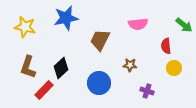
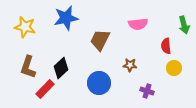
green arrow: rotated 36 degrees clockwise
red rectangle: moved 1 px right, 1 px up
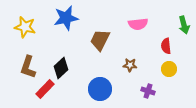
yellow circle: moved 5 px left, 1 px down
blue circle: moved 1 px right, 6 px down
purple cross: moved 1 px right
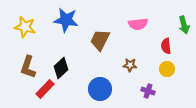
blue star: moved 2 px down; rotated 20 degrees clockwise
yellow circle: moved 2 px left
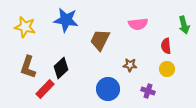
blue circle: moved 8 px right
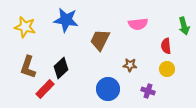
green arrow: moved 1 px down
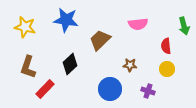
brown trapezoid: rotated 20 degrees clockwise
black diamond: moved 9 px right, 4 px up
blue circle: moved 2 px right
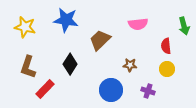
black diamond: rotated 15 degrees counterclockwise
blue circle: moved 1 px right, 1 px down
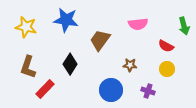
yellow star: moved 1 px right
brown trapezoid: rotated 10 degrees counterclockwise
red semicircle: rotated 56 degrees counterclockwise
